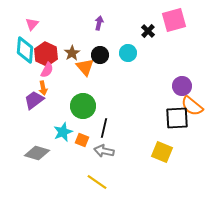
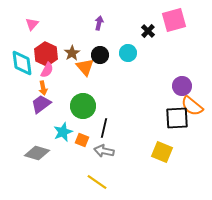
cyan diamond: moved 3 px left, 13 px down; rotated 12 degrees counterclockwise
purple trapezoid: moved 7 px right, 4 px down
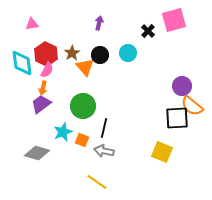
pink triangle: rotated 40 degrees clockwise
orange arrow: rotated 24 degrees clockwise
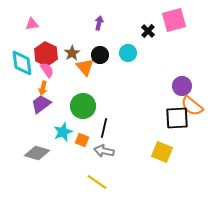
pink semicircle: rotated 63 degrees counterclockwise
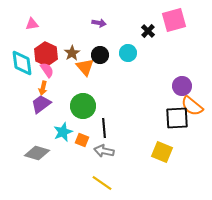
purple arrow: rotated 88 degrees clockwise
black line: rotated 18 degrees counterclockwise
yellow line: moved 5 px right, 1 px down
